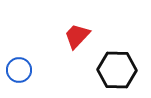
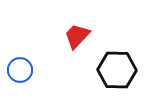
blue circle: moved 1 px right
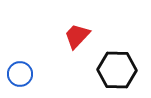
blue circle: moved 4 px down
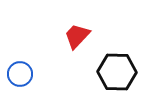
black hexagon: moved 2 px down
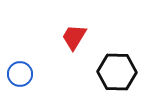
red trapezoid: moved 3 px left, 1 px down; rotated 12 degrees counterclockwise
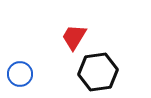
black hexagon: moved 19 px left; rotated 9 degrees counterclockwise
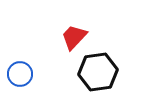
red trapezoid: rotated 12 degrees clockwise
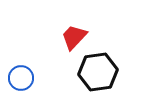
blue circle: moved 1 px right, 4 px down
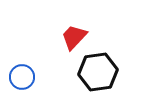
blue circle: moved 1 px right, 1 px up
